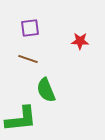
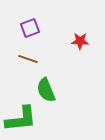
purple square: rotated 12 degrees counterclockwise
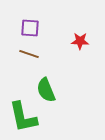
purple square: rotated 24 degrees clockwise
brown line: moved 1 px right, 5 px up
green L-shape: moved 2 px right, 2 px up; rotated 84 degrees clockwise
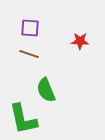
green L-shape: moved 2 px down
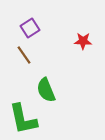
purple square: rotated 36 degrees counterclockwise
red star: moved 3 px right
brown line: moved 5 px left, 1 px down; rotated 36 degrees clockwise
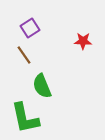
green semicircle: moved 4 px left, 4 px up
green L-shape: moved 2 px right, 1 px up
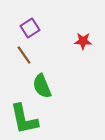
green L-shape: moved 1 px left, 1 px down
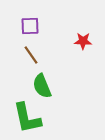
purple square: moved 2 px up; rotated 30 degrees clockwise
brown line: moved 7 px right
green L-shape: moved 3 px right, 1 px up
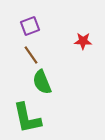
purple square: rotated 18 degrees counterclockwise
green semicircle: moved 4 px up
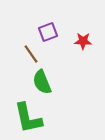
purple square: moved 18 px right, 6 px down
brown line: moved 1 px up
green L-shape: moved 1 px right
